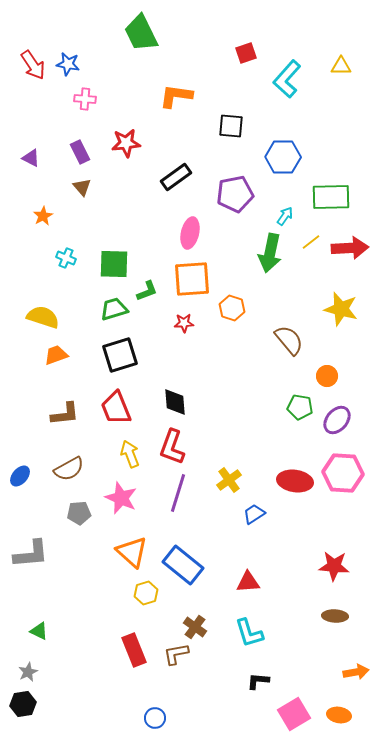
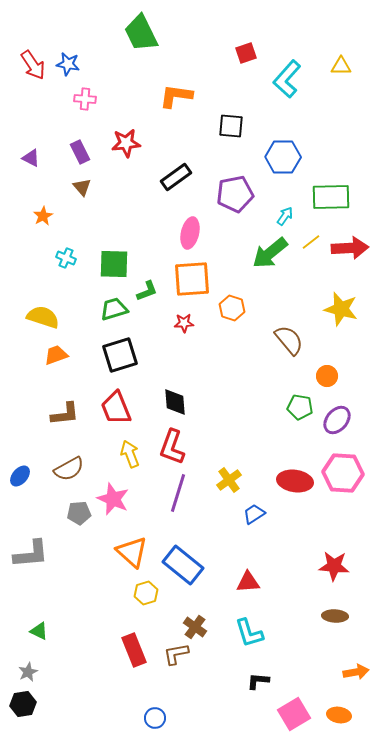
green arrow at (270, 253): rotated 39 degrees clockwise
pink star at (121, 498): moved 8 px left, 1 px down
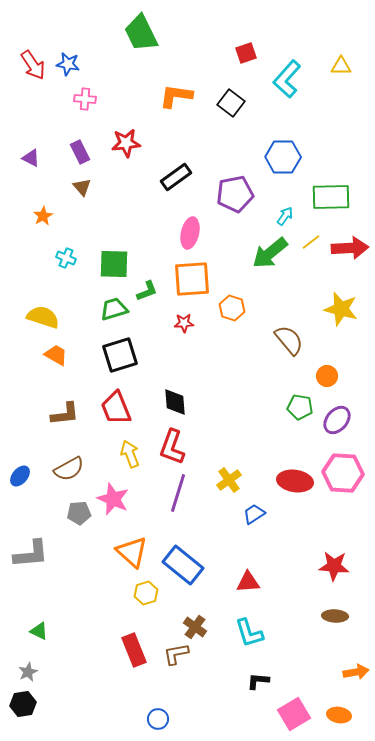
black square at (231, 126): moved 23 px up; rotated 32 degrees clockwise
orange trapezoid at (56, 355): rotated 50 degrees clockwise
blue circle at (155, 718): moved 3 px right, 1 px down
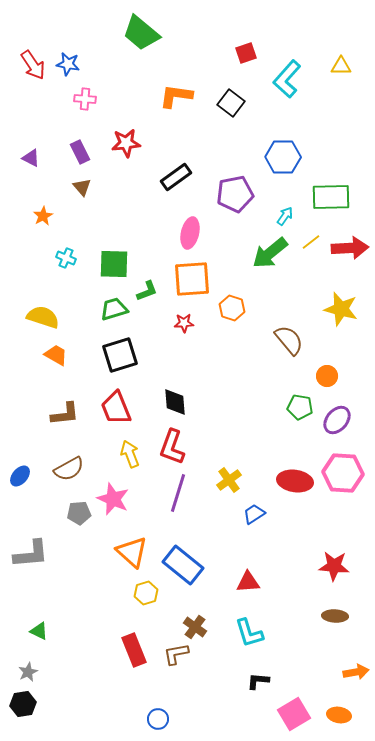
green trapezoid at (141, 33): rotated 24 degrees counterclockwise
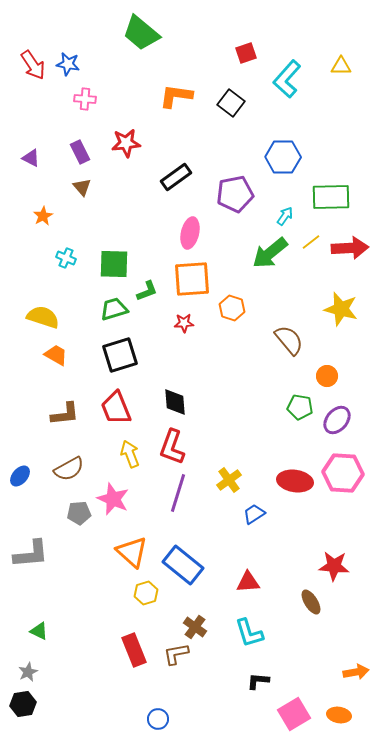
brown ellipse at (335, 616): moved 24 px left, 14 px up; rotated 55 degrees clockwise
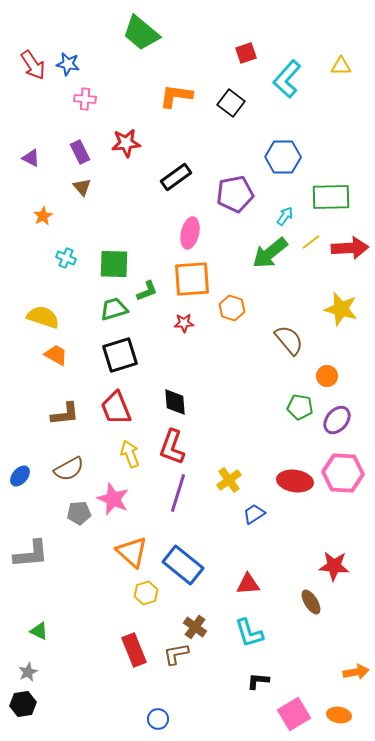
red triangle at (248, 582): moved 2 px down
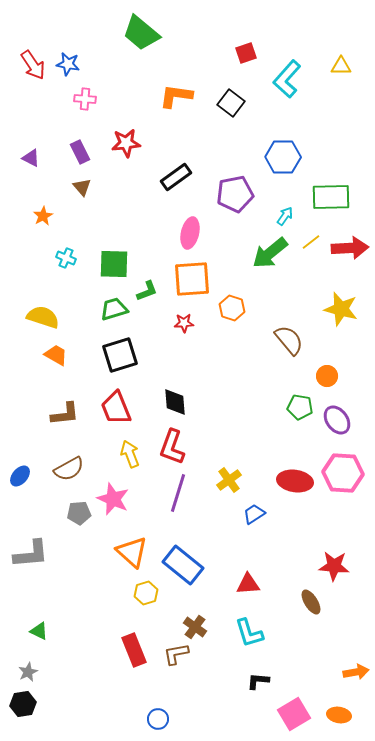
purple ellipse at (337, 420): rotated 76 degrees counterclockwise
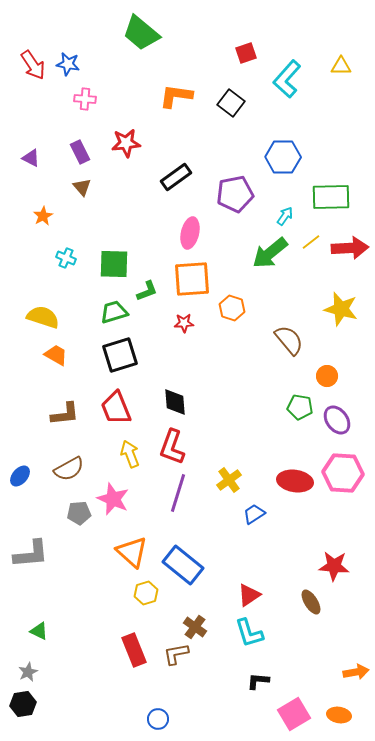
green trapezoid at (114, 309): moved 3 px down
red triangle at (248, 584): moved 1 px right, 11 px down; rotated 30 degrees counterclockwise
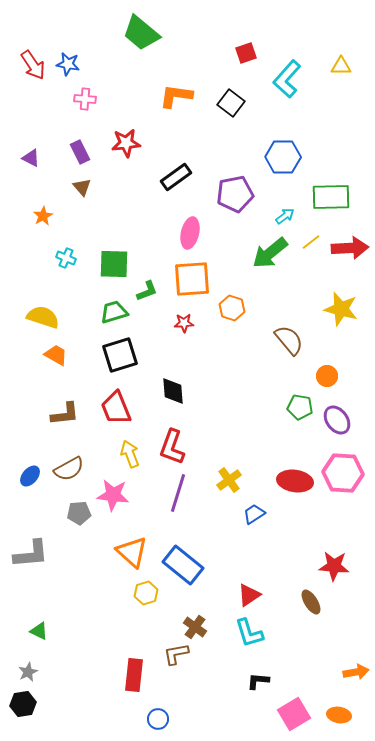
cyan arrow at (285, 216): rotated 18 degrees clockwise
black diamond at (175, 402): moved 2 px left, 11 px up
blue ellipse at (20, 476): moved 10 px right
pink star at (113, 499): moved 4 px up; rotated 16 degrees counterclockwise
red rectangle at (134, 650): moved 25 px down; rotated 28 degrees clockwise
